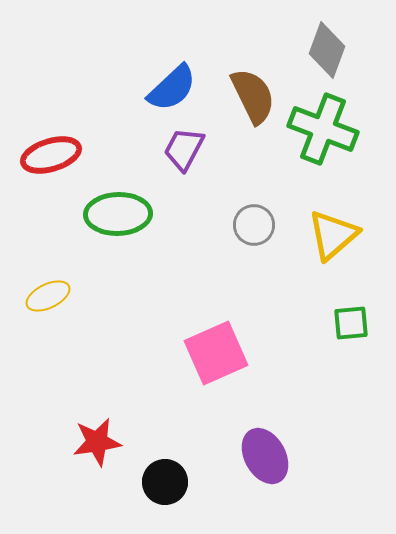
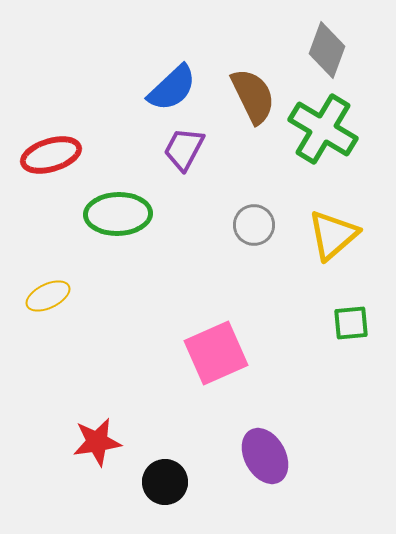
green cross: rotated 10 degrees clockwise
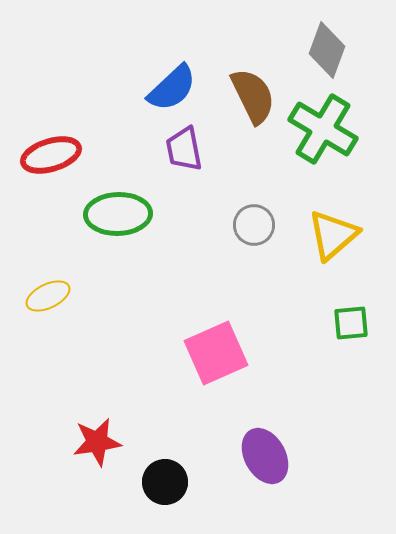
purple trapezoid: rotated 39 degrees counterclockwise
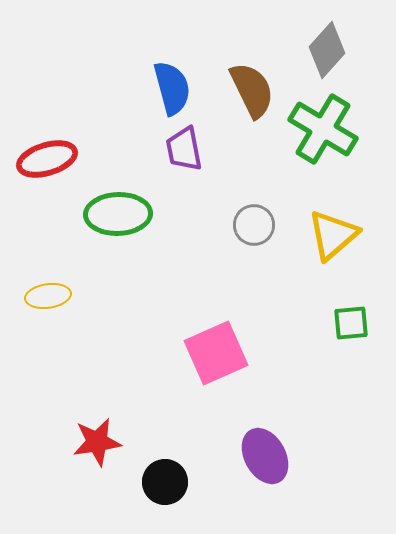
gray diamond: rotated 22 degrees clockwise
blue semicircle: rotated 62 degrees counterclockwise
brown semicircle: moved 1 px left, 6 px up
red ellipse: moved 4 px left, 4 px down
yellow ellipse: rotated 18 degrees clockwise
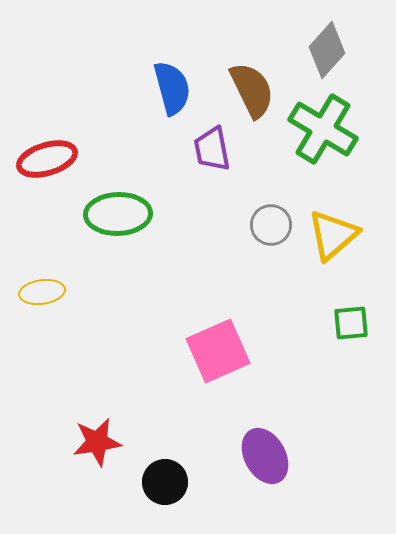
purple trapezoid: moved 28 px right
gray circle: moved 17 px right
yellow ellipse: moved 6 px left, 4 px up
pink square: moved 2 px right, 2 px up
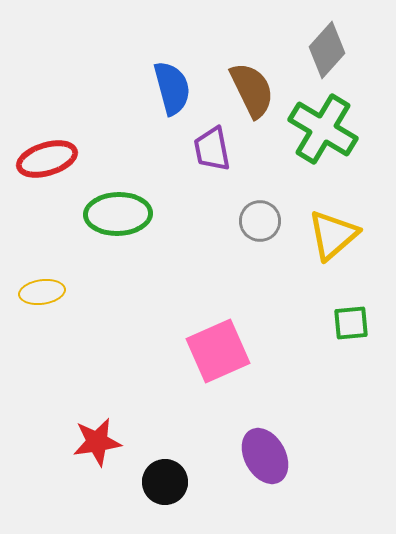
gray circle: moved 11 px left, 4 px up
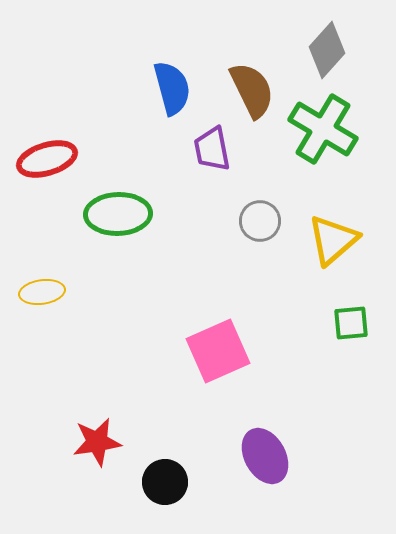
yellow triangle: moved 5 px down
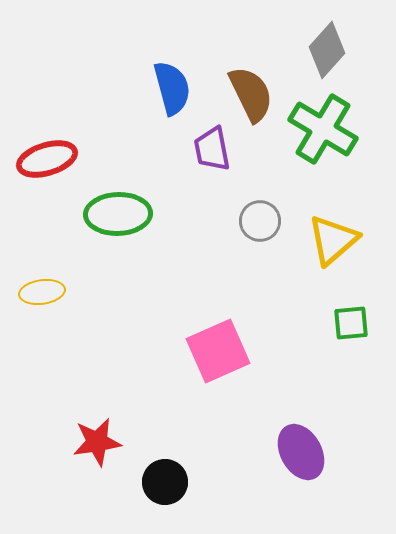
brown semicircle: moved 1 px left, 4 px down
purple ellipse: moved 36 px right, 4 px up
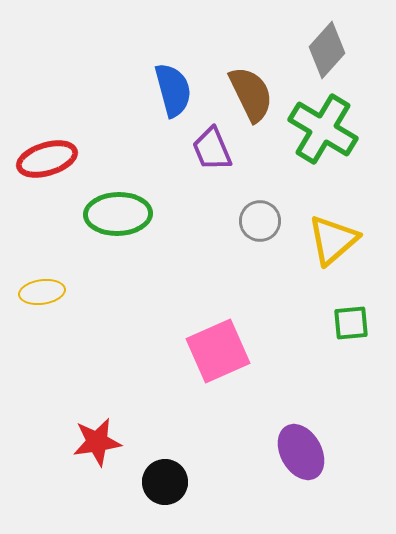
blue semicircle: moved 1 px right, 2 px down
purple trapezoid: rotated 12 degrees counterclockwise
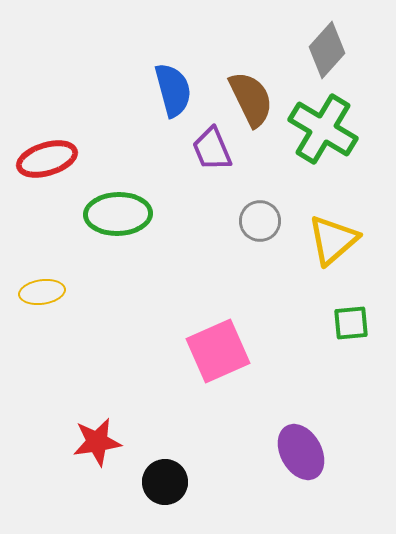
brown semicircle: moved 5 px down
